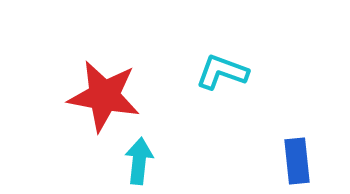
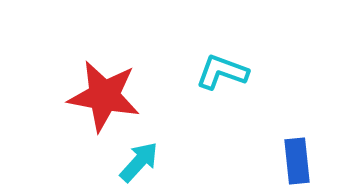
cyan arrow: moved 1 px down; rotated 36 degrees clockwise
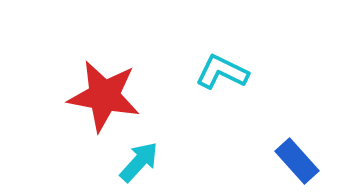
cyan L-shape: rotated 6 degrees clockwise
blue rectangle: rotated 36 degrees counterclockwise
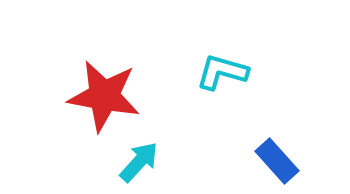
cyan L-shape: rotated 10 degrees counterclockwise
blue rectangle: moved 20 px left
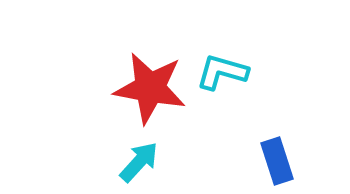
red star: moved 46 px right, 8 px up
blue rectangle: rotated 24 degrees clockwise
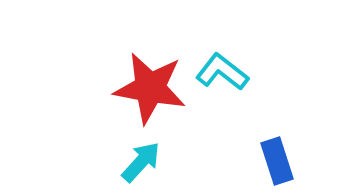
cyan L-shape: rotated 22 degrees clockwise
cyan arrow: moved 2 px right
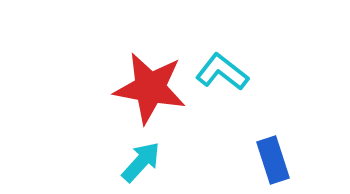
blue rectangle: moved 4 px left, 1 px up
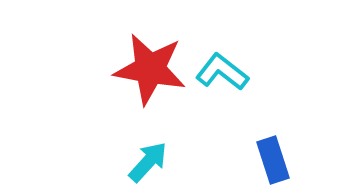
red star: moved 19 px up
cyan arrow: moved 7 px right
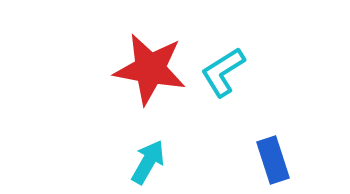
cyan L-shape: moved 1 px right; rotated 70 degrees counterclockwise
cyan arrow: rotated 12 degrees counterclockwise
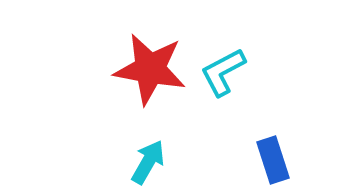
cyan L-shape: rotated 4 degrees clockwise
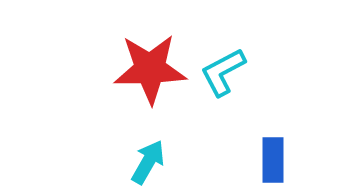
red star: rotated 12 degrees counterclockwise
blue rectangle: rotated 18 degrees clockwise
